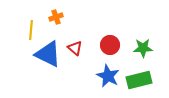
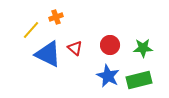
yellow line: rotated 36 degrees clockwise
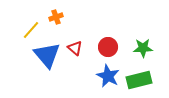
red circle: moved 2 px left, 2 px down
blue triangle: moved 1 px left, 1 px down; rotated 24 degrees clockwise
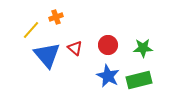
red circle: moved 2 px up
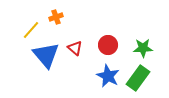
blue triangle: moved 1 px left
green rectangle: moved 1 px left, 2 px up; rotated 40 degrees counterclockwise
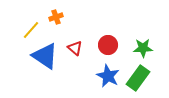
blue triangle: moved 1 px left, 1 px down; rotated 16 degrees counterclockwise
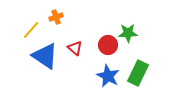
green star: moved 15 px left, 15 px up
green rectangle: moved 5 px up; rotated 10 degrees counterclockwise
